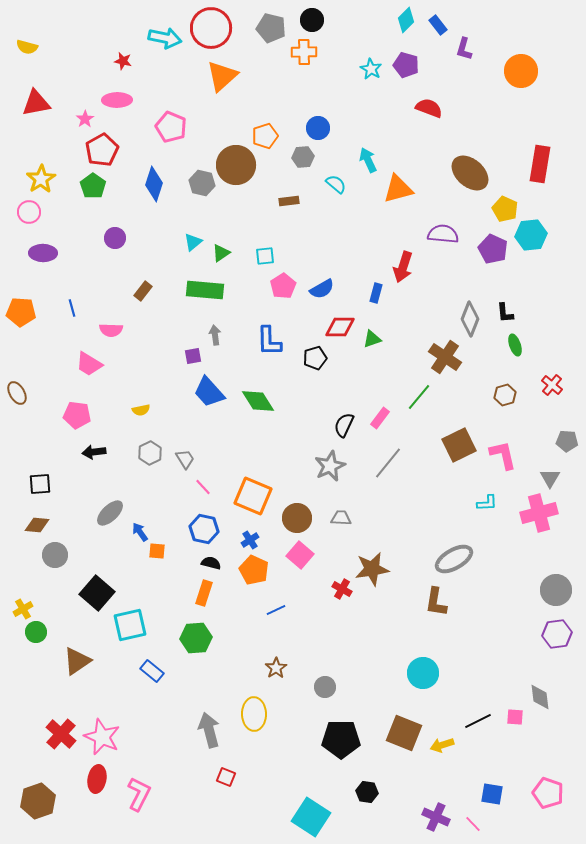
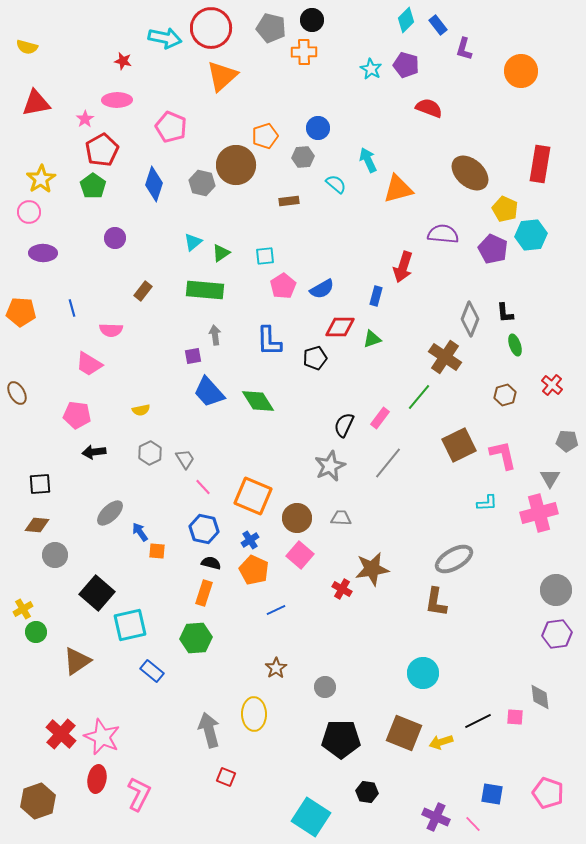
blue rectangle at (376, 293): moved 3 px down
yellow arrow at (442, 745): moved 1 px left, 3 px up
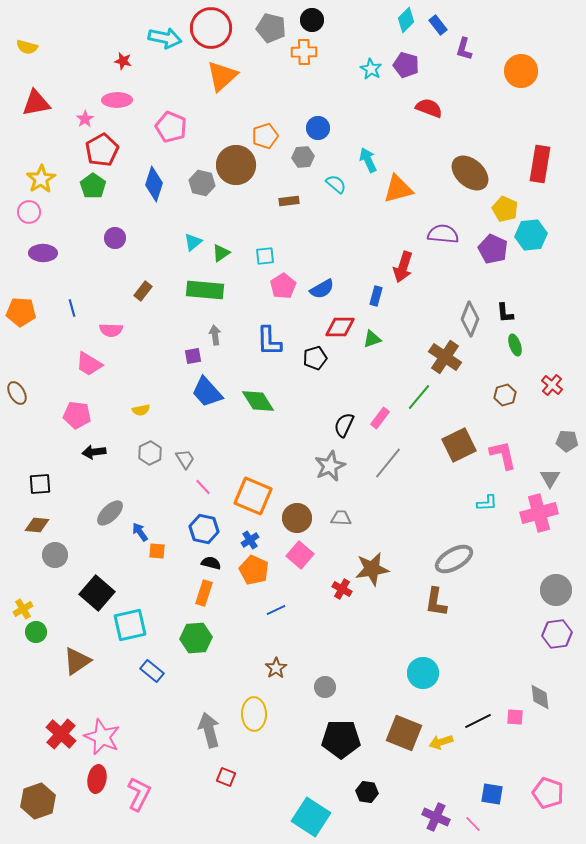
blue trapezoid at (209, 392): moved 2 px left
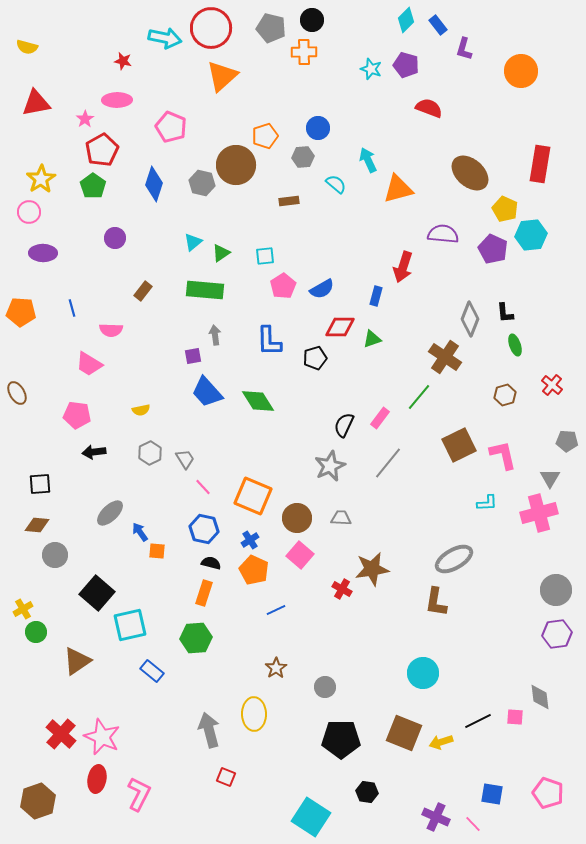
cyan star at (371, 69): rotated 10 degrees counterclockwise
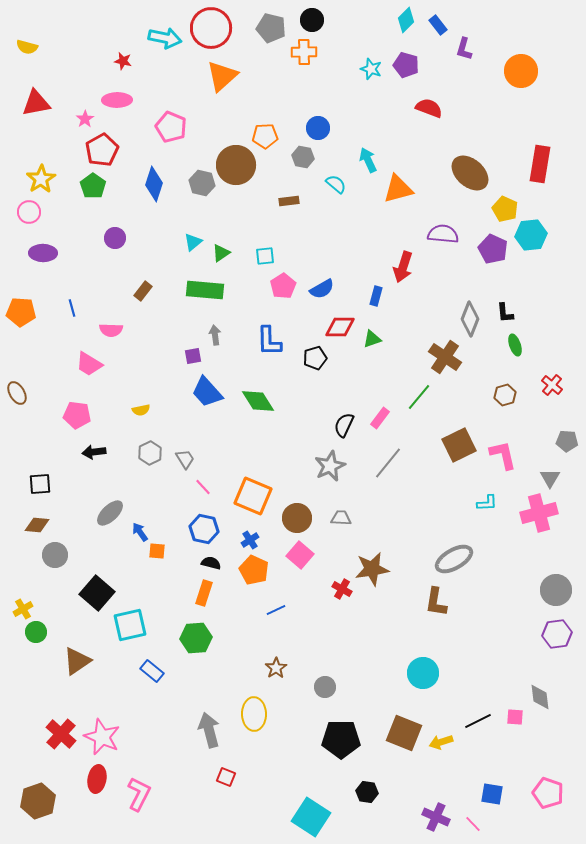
orange pentagon at (265, 136): rotated 15 degrees clockwise
gray hexagon at (303, 157): rotated 15 degrees clockwise
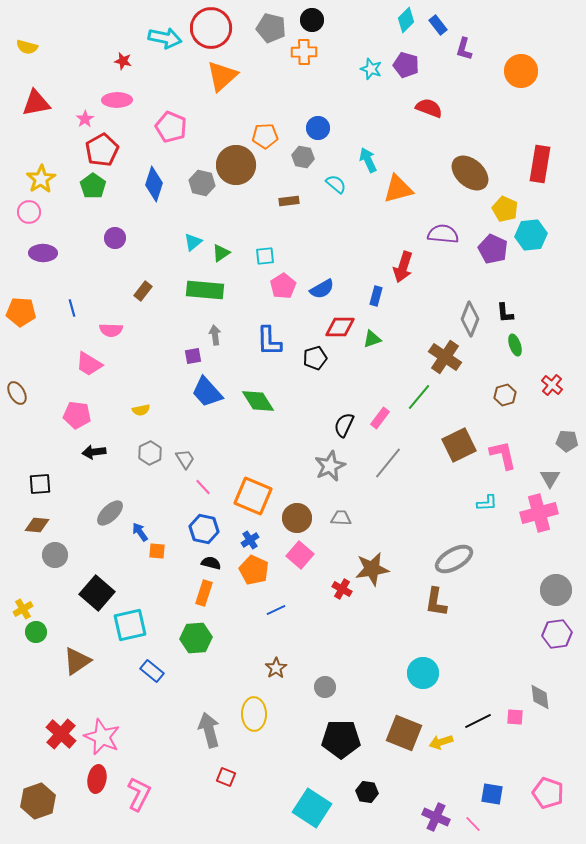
cyan square at (311, 817): moved 1 px right, 9 px up
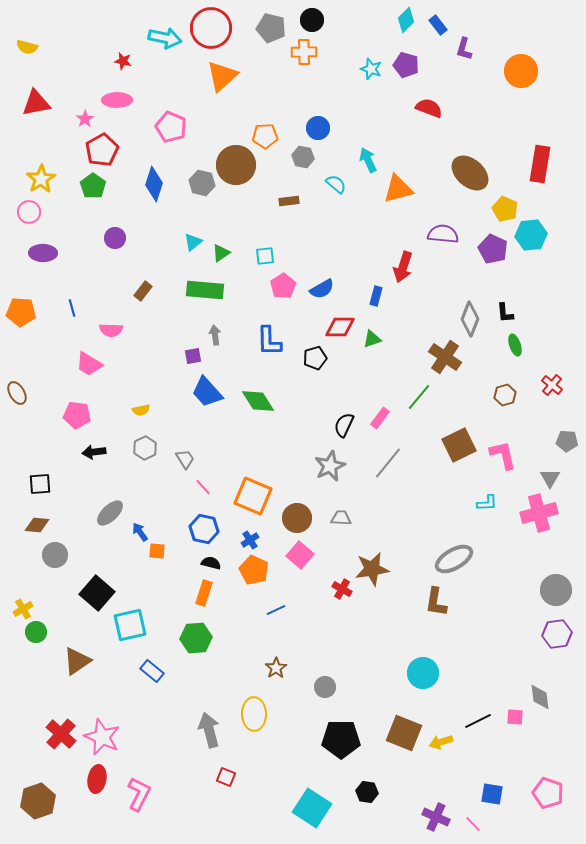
gray hexagon at (150, 453): moved 5 px left, 5 px up
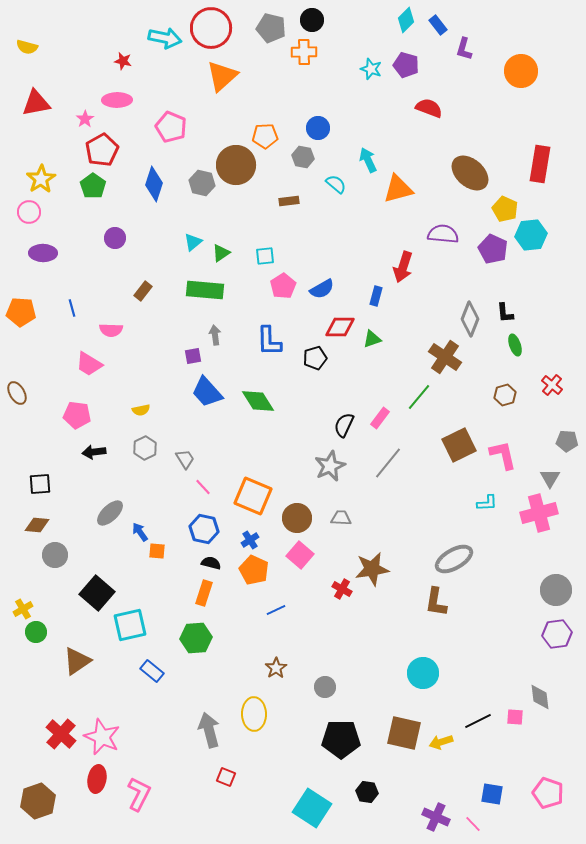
brown square at (404, 733): rotated 9 degrees counterclockwise
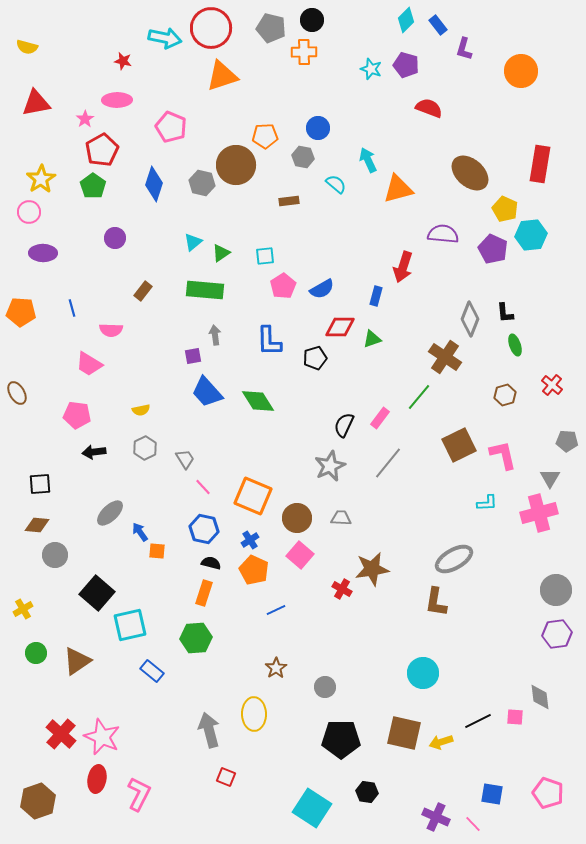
orange triangle at (222, 76): rotated 24 degrees clockwise
green circle at (36, 632): moved 21 px down
